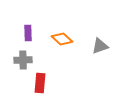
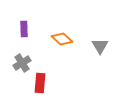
purple rectangle: moved 4 px left, 4 px up
gray triangle: rotated 42 degrees counterclockwise
gray cross: moved 1 px left, 3 px down; rotated 30 degrees counterclockwise
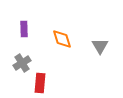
orange diamond: rotated 30 degrees clockwise
